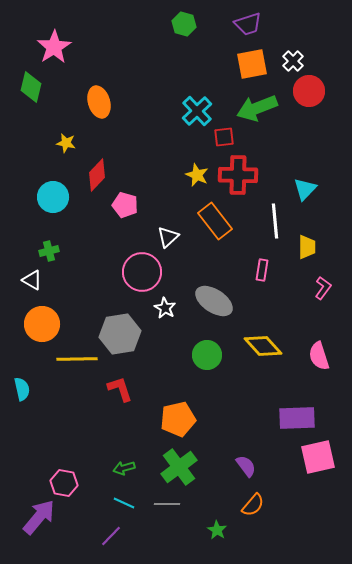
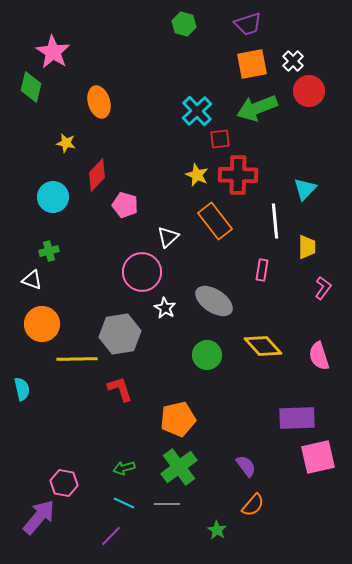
pink star at (54, 47): moved 1 px left, 5 px down; rotated 8 degrees counterclockwise
red square at (224, 137): moved 4 px left, 2 px down
white triangle at (32, 280): rotated 10 degrees counterclockwise
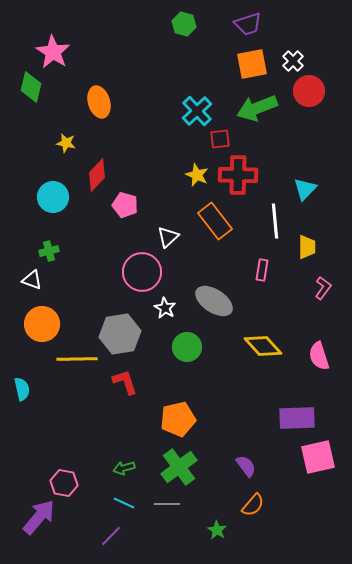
green circle at (207, 355): moved 20 px left, 8 px up
red L-shape at (120, 389): moved 5 px right, 7 px up
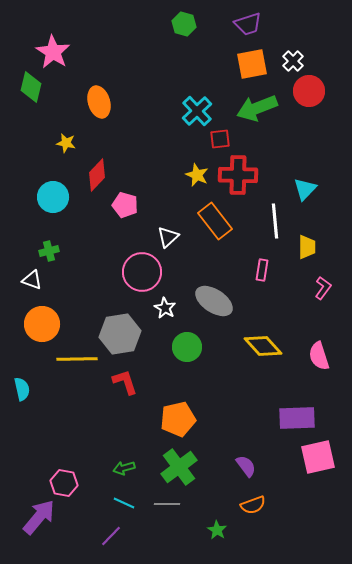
orange semicircle at (253, 505): rotated 30 degrees clockwise
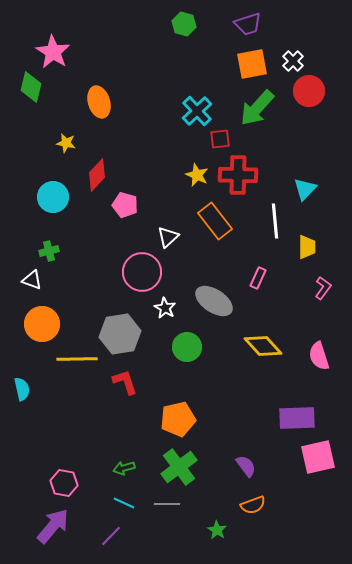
green arrow at (257, 108): rotated 27 degrees counterclockwise
pink rectangle at (262, 270): moved 4 px left, 8 px down; rotated 15 degrees clockwise
purple arrow at (39, 517): moved 14 px right, 9 px down
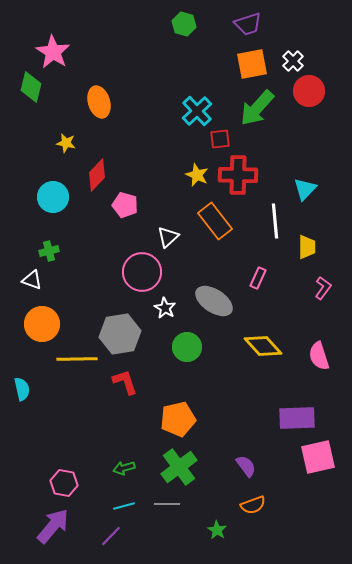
cyan line at (124, 503): moved 3 px down; rotated 40 degrees counterclockwise
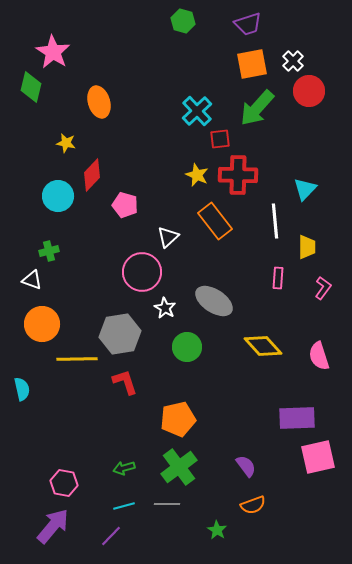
green hexagon at (184, 24): moved 1 px left, 3 px up
red diamond at (97, 175): moved 5 px left
cyan circle at (53, 197): moved 5 px right, 1 px up
pink rectangle at (258, 278): moved 20 px right; rotated 20 degrees counterclockwise
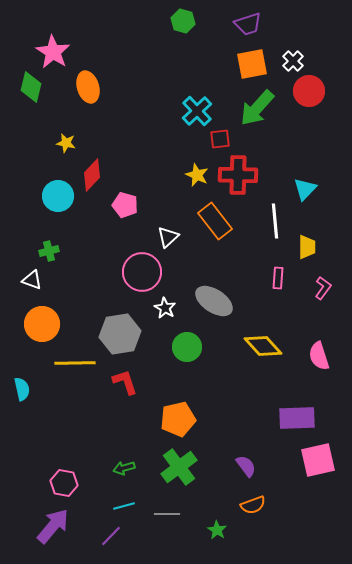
orange ellipse at (99, 102): moved 11 px left, 15 px up
yellow line at (77, 359): moved 2 px left, 4 px down
pink square at (318, 457): moved 3 px down
gray line at (167, 504): moved 10 px down
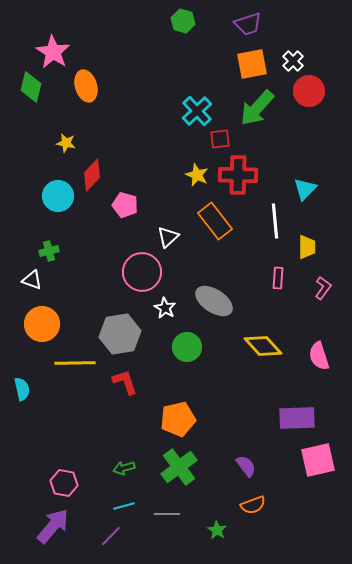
orange ellipse at (88, 87): moved 2 px left, 1 px up
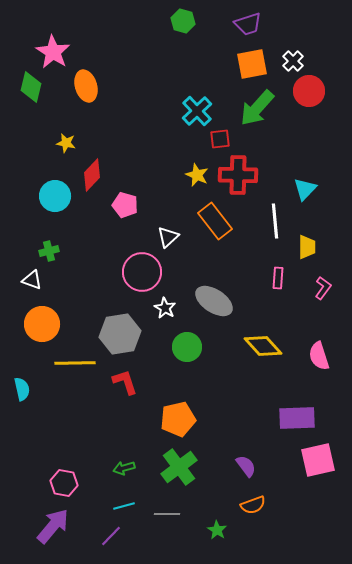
cyan circle at (58, 196): moved 3 px left
